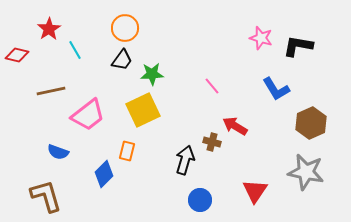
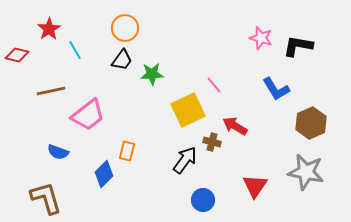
pink line: moved 2 px right, 1 px up
yellow square: moved 45 px right
black arrow: rotated 20 degrees clockwise
red triangle: moved 5 px up
brown L-shape: moved 2 px down
blue circle: moved 3 px right
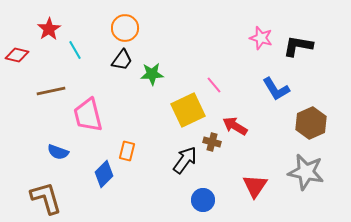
pink trapezoid: rotated 114 degrees clockwise
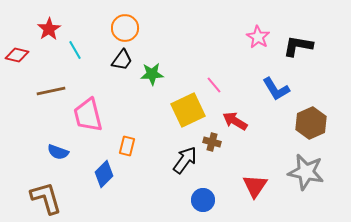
pink star: moved 3 px left, 1 px up; rotated 15 degrees clockwise
red arrow: moved 5 px up
orange rectangle: moved 5 px up
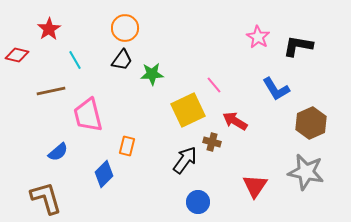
cyan line: moved 10 px down
blue semicircle: rotated 60 degrees counterclockwise
blue circle: moved 5 px left, 2 px down
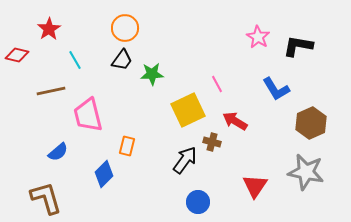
pink line: moved 3 px right, 1 px up; rotated 12 degrees clockwise
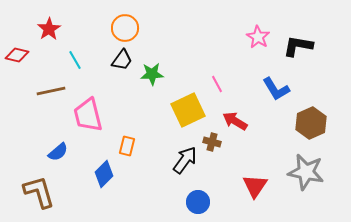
brown L-shape: moved 7 px left, 6 px up
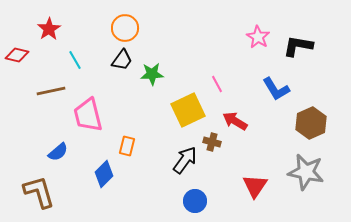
blue circle: moved 3 px left, 1 px up
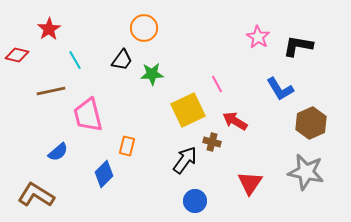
orange circle: moved 19 px right
blue L-shape: moved 4 px right
red triangle: moved 5 px left, 3 px up
brown L-shape: moved 3 px left, 3 px down; rotated 42 degrees counterclockwise
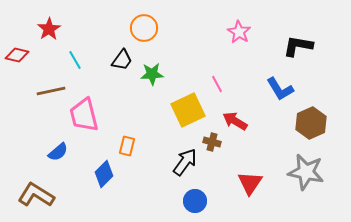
pink star: moved 19 px left, 5 px up
pink trapezoid: moved 4 px left
black arrow: moved 2 px down
